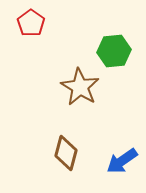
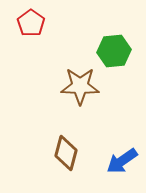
brown star: moved 1 px up; rotated 30 degrees counterclockwise
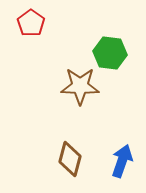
green hexagon: moved 4 px left, 2 px down; rotated 12 degrees clockwise
brown diamond: moved 4 px right, 6 px down
blue arrow: rotated 144 degrees clockwise
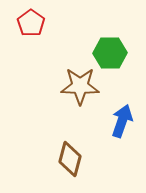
green hexagon: rotated 8 degrees counterclockwise
blue arrow: moved 40 px up
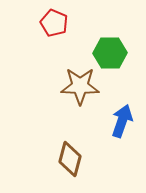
red pentagon: moved 23 px right; rotated 12 degrees counterclockwise
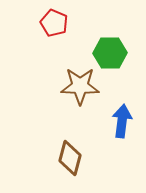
blue arrow: rotated 12 degrees counterclockwise
brown diamond: moved 1 px up
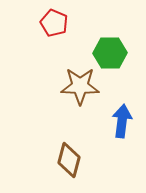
brown diamond: moved 1 px left, 2 px down
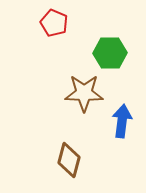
brown star: moved 4 px right, 7 px down
